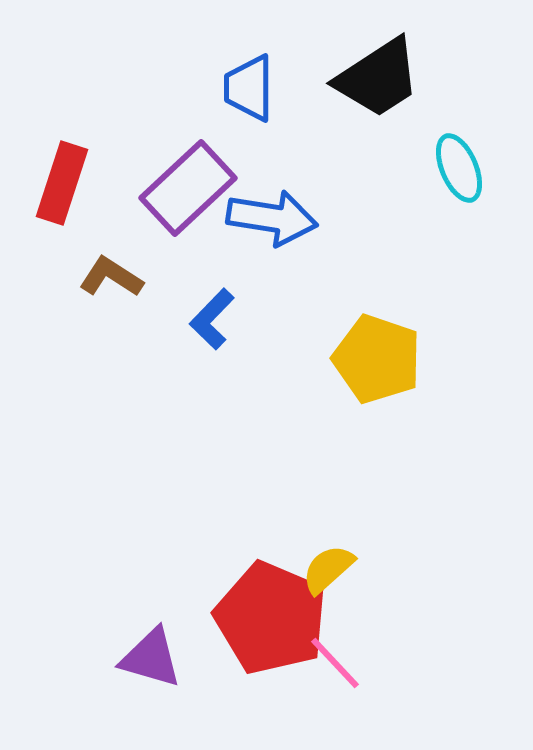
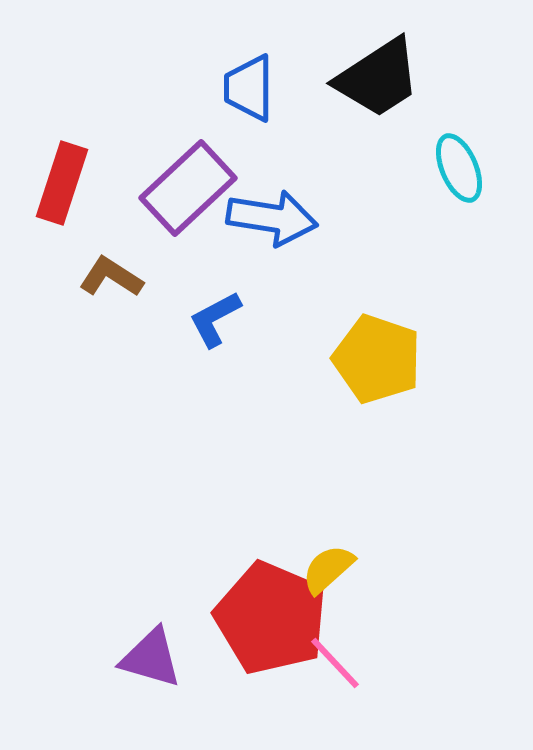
blue L-shape: moved 3 px right; rotated 18 degrees clockwise
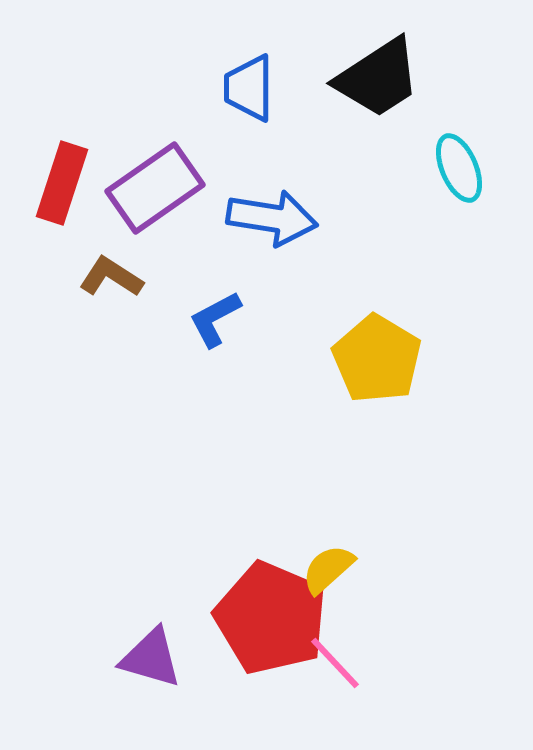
purple rectangle: moved 33 px left; rotated 8 degrees clockwise
yellow pentagon: rotated 12 degrees clockwise
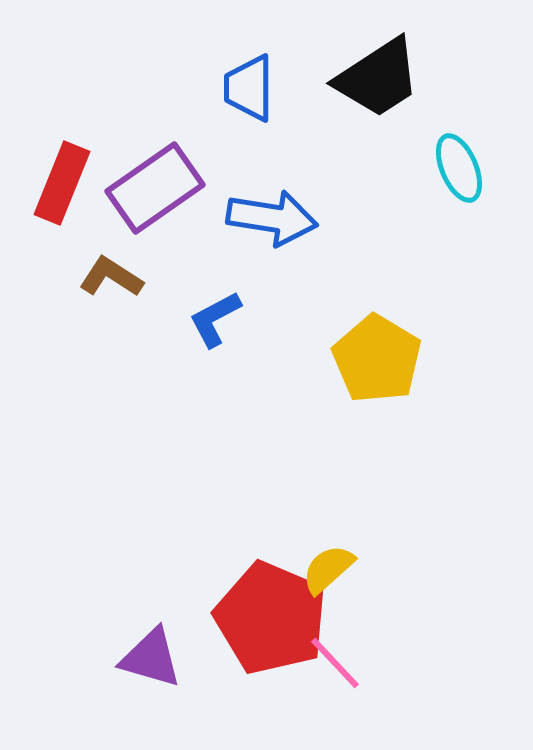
red rectangle: rotated 4 degrees clockwise
